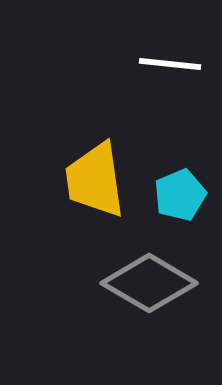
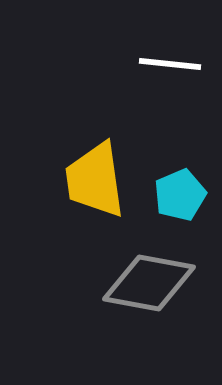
gray diamond: rotated 20 degrees counterclockwise
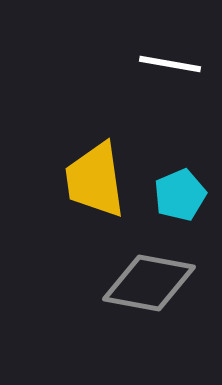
white line: rotated 4 degrees clockwise
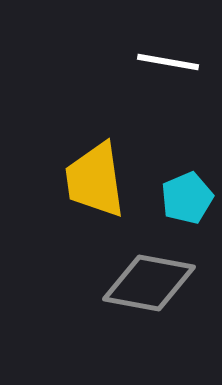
white line: moved 2 px left, 2 px up
cyan pentagon: moved 7 px right, 3 px down
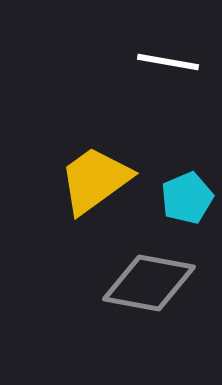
yellow trapezoid: rotated 62 degrees clockwise
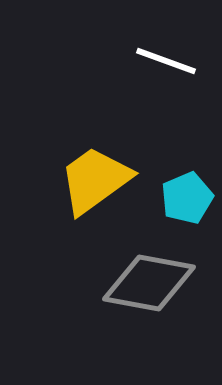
white line: moved 2 px left, 1 px up; rotated 10 degrees clockwise
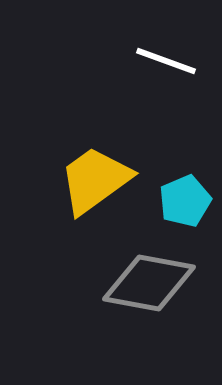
cyan pentagon: moved 2 px left, 3 px down
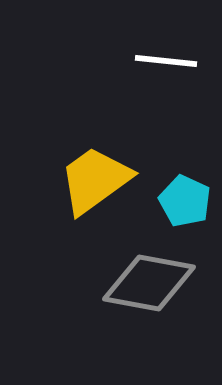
white line: rotated 14 degrees counterclockwise
cyan pentagon: rotated 24 degrees counterclockwise
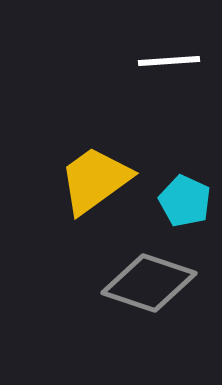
white line: moved 3 px right; rotated 10 degrees counterclockwise
gray diamond: rotated 8 degrees clockwise
